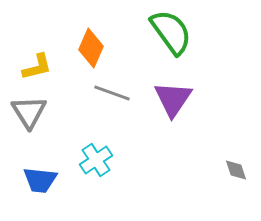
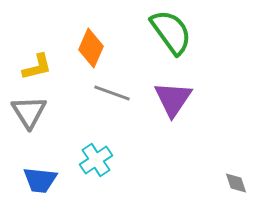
gray diamond: moved 13 px down
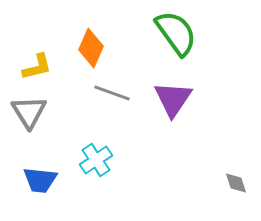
green semicircle: moved 5 px right, 1 px down
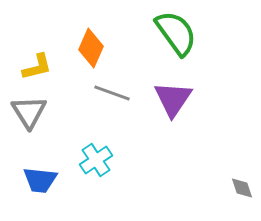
gray diamond: moved 6 px right, 5 px down
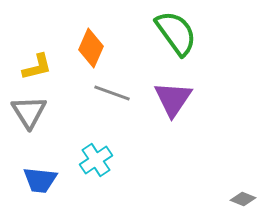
gray diamond: moved 1 px right, 11 px down; rotated 50 degrees counterclockwise
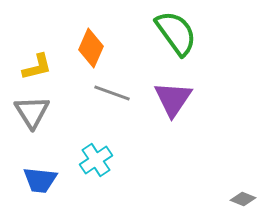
gray triangle: moved 3 px right
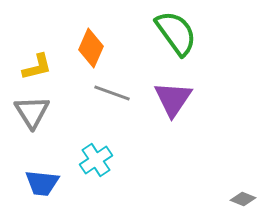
blue trapezoid: moved 2 px right, 3 px down
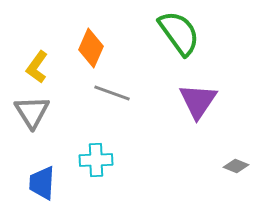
green semicircle: moved 3 px right
yellow L-shape: rotated 140 degrees clockwise
purple triangle: moved 25 px right, 2 px down
cyan cross: rotated 32 degrees clockwise
blue trapezoid: rotated 87 degrees clockwise
gray diamond: moved 7 px left, 33 px up
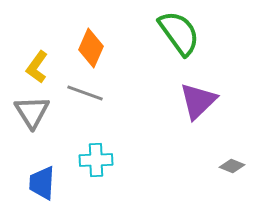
gray line: moved 27 px left
purple triangle: rotated 12 degrees clockwise
gray diamond: moved 4 px left
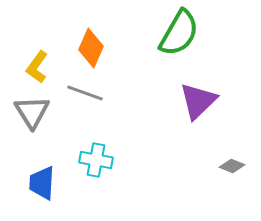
green semicircle: rotated 66 degrees clockwise
cyan cross: rotated 12 degrees clockwise
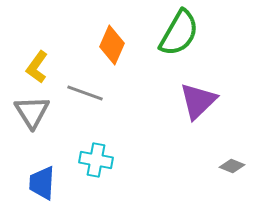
orange diamond: moved 21 px right, 3 px up
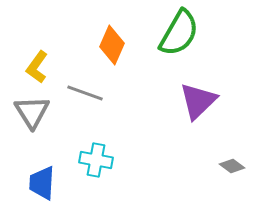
gray diamond: rotated 15 degrees clockwise
